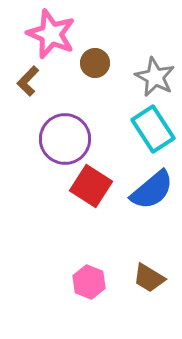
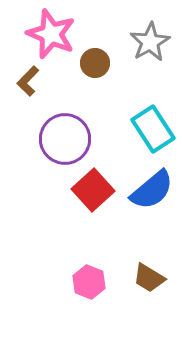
gray star: moved 5 px left, 35 px up; rotated 15 degrees clockwise
red square: moved 2 px right, 4 px down; rotated 15 degrees clockwise
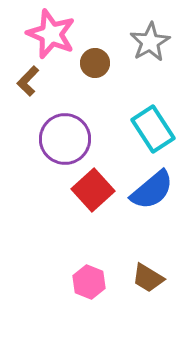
brown trapezoid: moved 1 px left
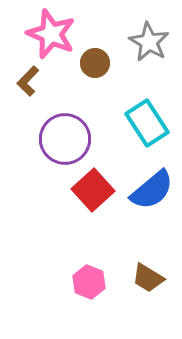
gray star: moved 1 px left; rotated 12 degrees counterclockwise
cyan rectangle: moved 6 px left, 6 px up
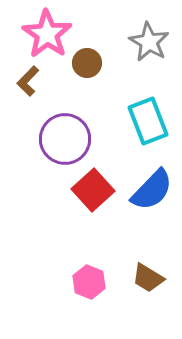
pink star: moved 4 px left; rotated 12 degrees clockwise
brown circle: moved 8 px left
cyan rectangle: moved 1 px right, 2 px up; rotated 12 degrees clockwise
blue semicircle: rotated 6 degrees counterclockwise
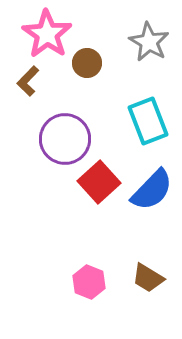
red square: moved 6 px right, 8 px up
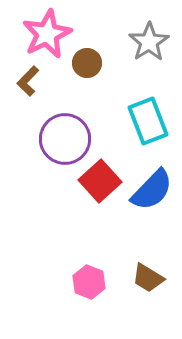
pink star: rotated 12 degrees clockwise
gray star: rotated 9 degrees clockwise
red square: moved 1 px right, 1 px up
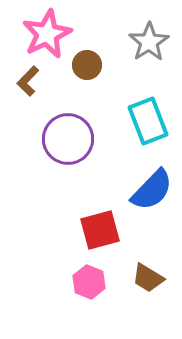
brown circle: moved 2 px down
purple circle: moved 3 px right
red square: moved 49 px down; rotated 27 degrees clockwise
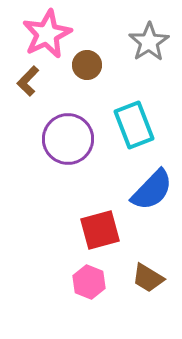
cyan rectangle: moved 14 px left, 4 px down
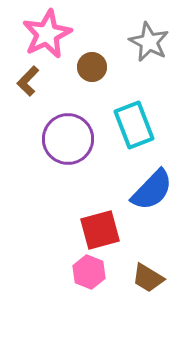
gray star: rotated 12 degrees counterclockwise
brown circle: moved 5 px right, 2 px down
pink hexagon: moved 10 px up
